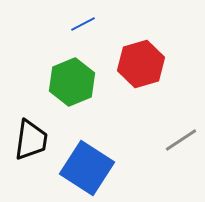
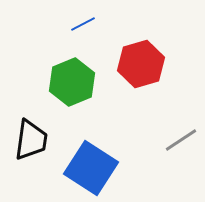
blue square: moved 4 px right
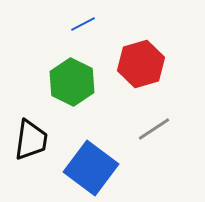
green hexagon: rotated 12 degrees counterclockwise
gray line: moved 27 px left, 11 px up
blue square: rotated 4 degrees clockwise
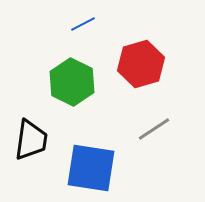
blue square: rotated 28 degrees counterclockwise
